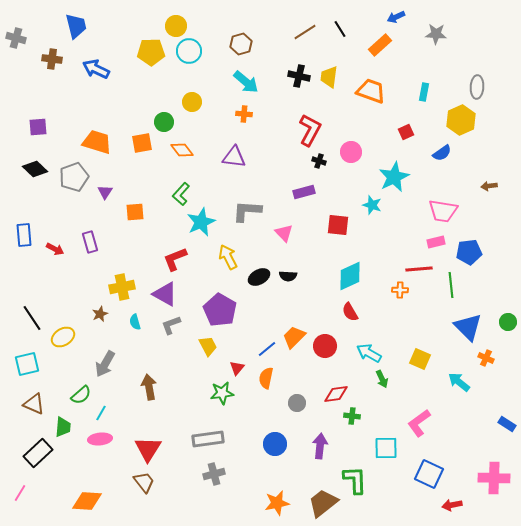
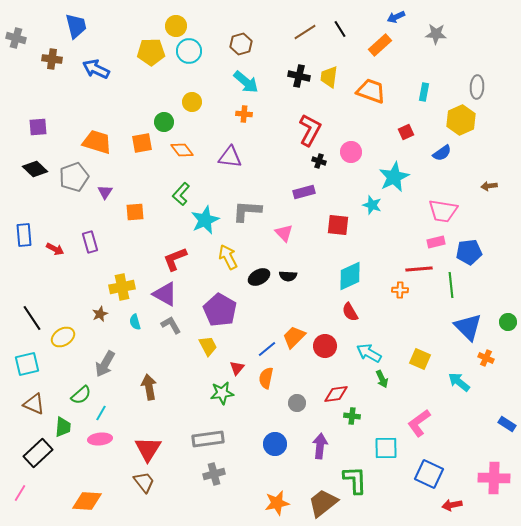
purple triangle at (234, 157): moved 4 px left
cyan star at (201, 222): moved 4 px right, 2 px up
gray L-shape at (171, 325): rotated 80 degrees clockwise
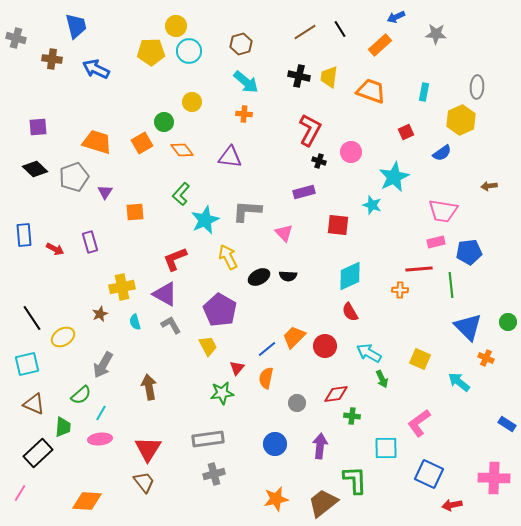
orange square at (142, 143): rotated 20 degrees counterclockwise
gray arrow at (105, 364): moved 2 px left, 1 px down
orange star at (277, 503): moved 1 px left, 4 px up
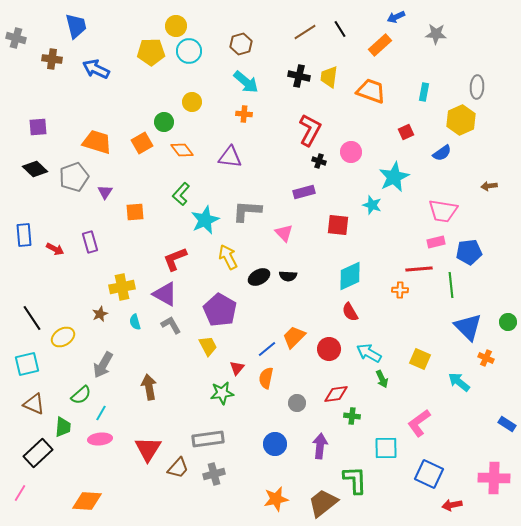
red circle at (325, 346): moved 4 px right, 3 px down
brown trapezoid at (144, 482): moved 34 px right, 14 px up; rotated 80 degrees clockwise
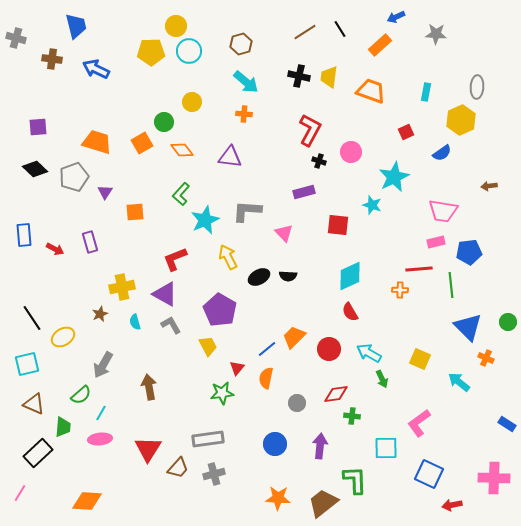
cyan rectangle at (424, 92): moved 2 px right
orange star at (276, 499): moved 2 px right, 1 px up; rotated 15 degrees clockwise
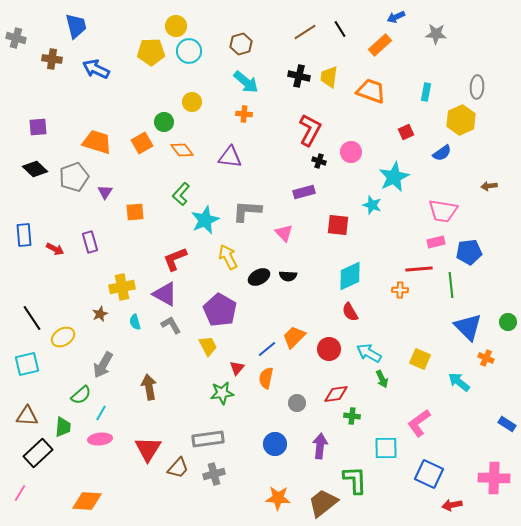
brown triangle at (34, 404): moved 7 px left, 12 px down; rotated 20 degrees counterclockwise
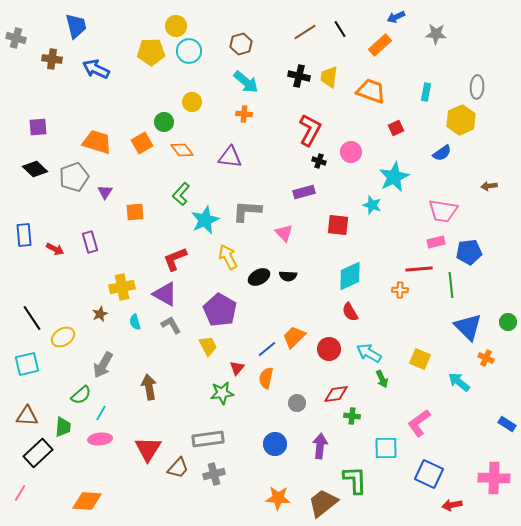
red square at (406, 132): moved 10 px left, 4 px up
